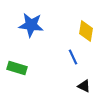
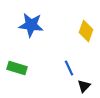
yellow diamond: rotated 10 degrees clockwise
blue line: moved 4 px left, 11 px down
black triangle: rotated 48 degrees clockwise
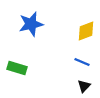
blue star: moved 1 px up; rotated 20 degrees counterclockwise
yellow diamond: rotated 50 degrees clockwise
blue line: moved 13 px right, 6 px up; rotated 42 degrees counterclockwise
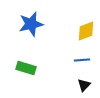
blue line: moved 2 px up; rotated 28 degrees counterclockwise
green rectangle: moved 9 px right
black triangle: moved 1 px up
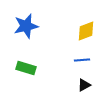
blue star: moved 5 px left, 2 px down
black triangle: rotated 16 degrees clockwise
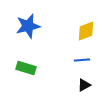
blue star: moved 2 px right
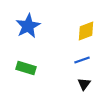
blue star: rotated 15 degrees counterclockwise
blue line: rotated 14 degrees counterclockwise
black triangle: moved 1 px up; rotated 24 degrees counterclockwise
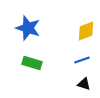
blue star: moved 2 px down; rotated 25 degrees counterclockwise
green rectangle: moved 6 px right, 5 px up
black triangle: rotated 48 degrees counterclockwise
